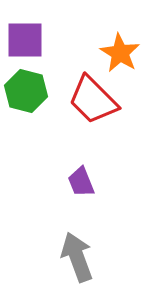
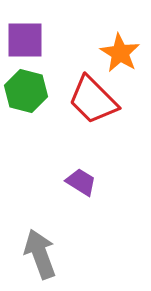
purple trapezoid: rotated 144 degrees clockwise
gray arrow: moved 37 px left, 3 px up
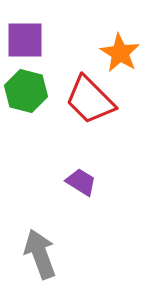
red trapezoid: moved 3 px left
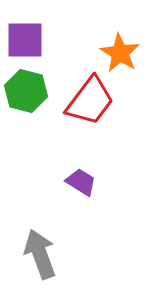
red trapezoid: moved 1 px down; rotated 98 degrees counterclockwise
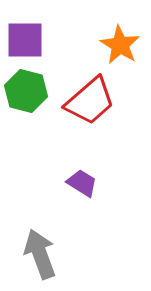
orange star: moved 8 px up
red trapezoid: rotated 12 degrees clockwise
purple trapezoid: moved 1 px right, 1 px down
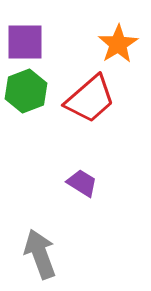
purple square: moved 2 px down
orange star: moved 2 px left, 1 px up; rotated 9 degrees clockwise
green hexagon: rotated 24 degrees clockwise
red trapezoid: moved 2 px up
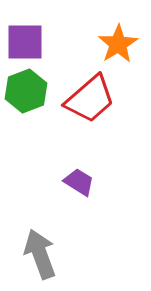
purple trapezoid: moved 3 px left, 1 px up
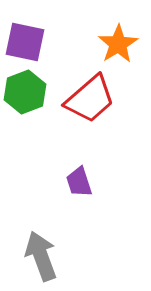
purple square: rotated 12 degrees clockwise
green hexagon: moved 1 px left, 1 px down
purple trapezoid: rotated 140 degrees counterclockwise
gray arrow: moved 1 px right, 2 px down
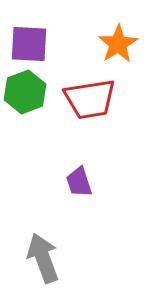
purple square: moved 4 px right, 2 px down; rotated 9 degrees counterclockwise
red trapezoid: rotated 32 degrees clockwise
gray arrow: moved 2 px right, 2 px down
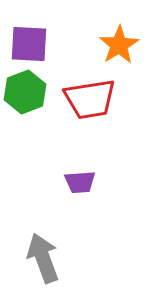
orange star: moved 1 px right, 1 px down
purple trapezoid: moved 1 px right; rotated 76 degrees counterclockwise
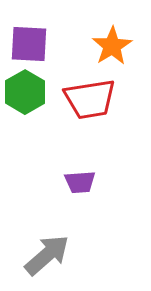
orange star: moved 7 px left, 1 px down
green hexagon: rotated 9 degrees counterclockwise
gray arrow: moved 4 px right, 3 px up; rotated 69 degrees clockwise
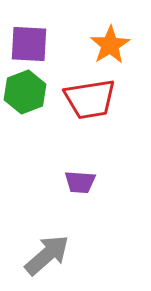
orange star: moved 2 px left, 1 px up
green hexagon: rotated 9 degrees clockwise
purple trapezoid: rotated 8 degrees clockwise
